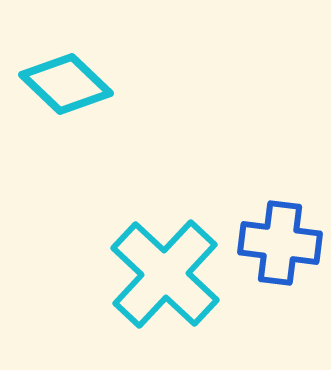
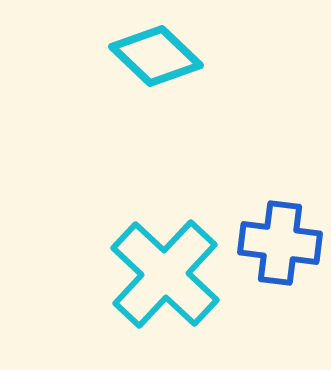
cyan diamond: moved 90 px right, 28 px up
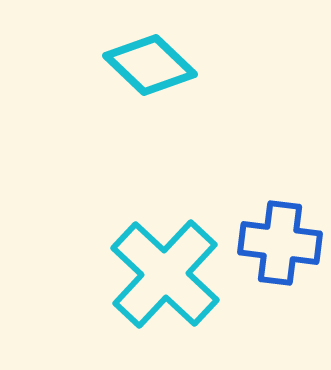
cyan diamond: moved 6 px left, 9 px down
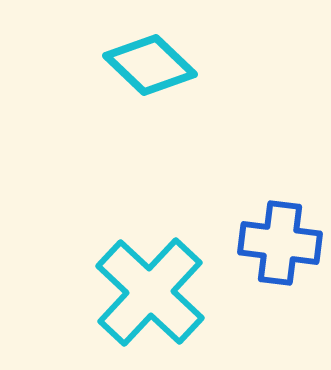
cyan cross: moved 15 px left, 18 px down
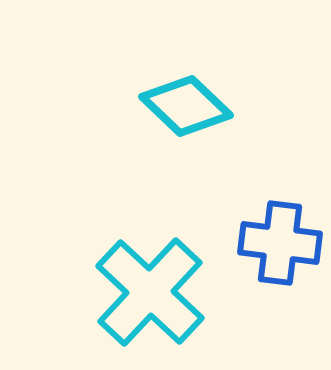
cyan diamond: moved 36 px right, 41 px down
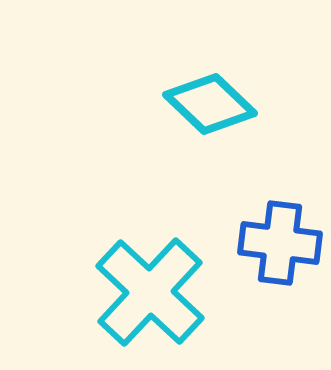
cyan diamond: moved 24 px right, 2 px up
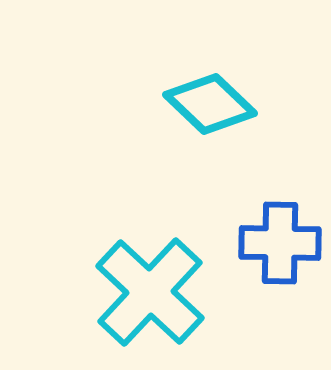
blue cross: rotated 6 degrees counterclockwise
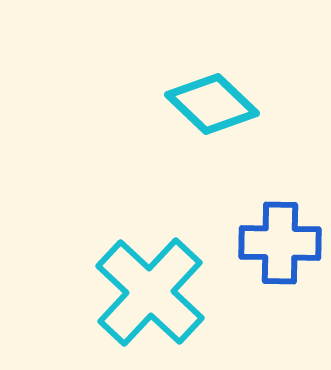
cyan diamond: moved 2 px right
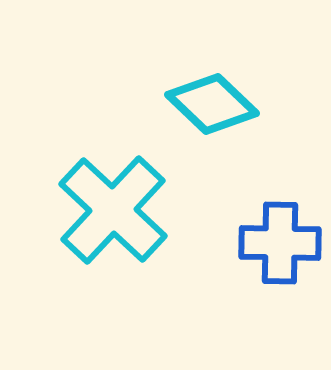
cyan cross: moved 37 px left, 82 px up
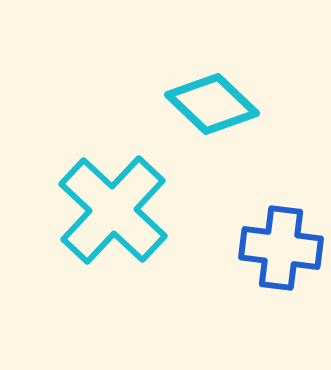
blue cross: moved 1 px right, 5 px down; rotated 6 degrees clockwise
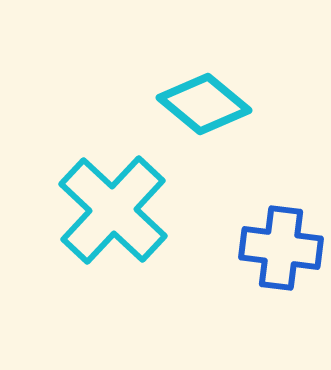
cyan diamond: moved 8 px left; rotated 4 degrees counterclockwise
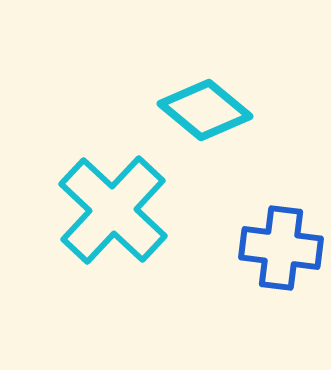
cyan diamond: moved 1 px right, 6 px down
